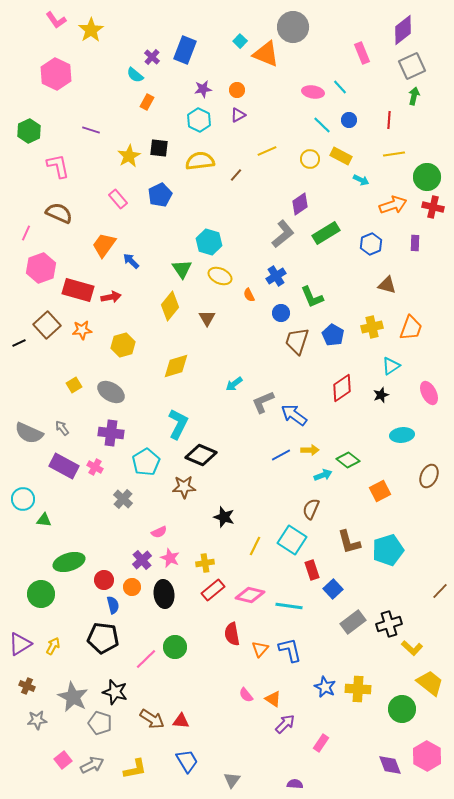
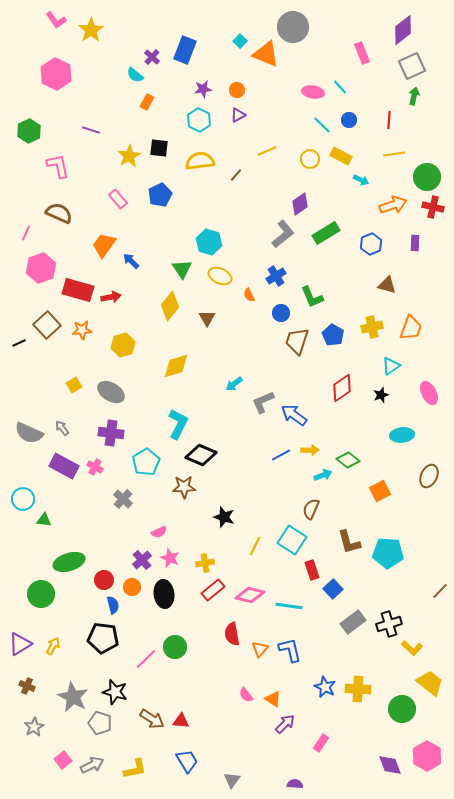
cyan pentagon at (388, 550): moved 3 px down; rotated 20 degrees clockwise
gray star at (37, 720): moved 3 px left, 7 px down; rotated 24 degrees counterclockwise
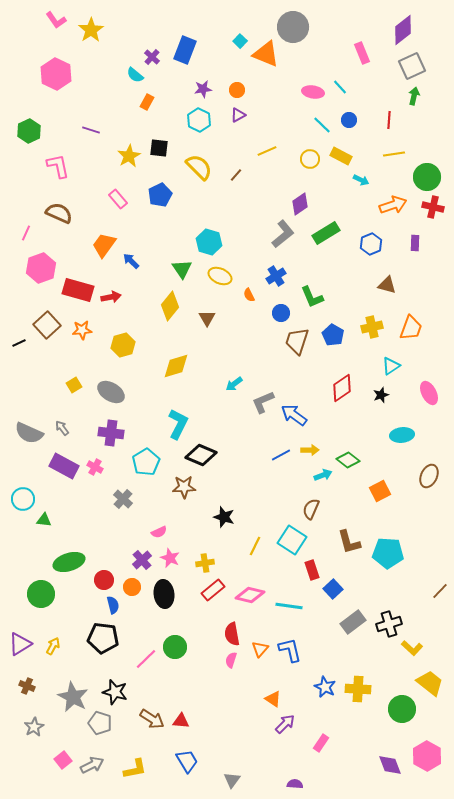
yellow semicircle at (200, 161): moved 1 px left, 6 px down; rotated 52 degrees clockwise
pink semicircle at (246, 695): moved 15 px left, 35 px up; rotated 56 degrees clockwise
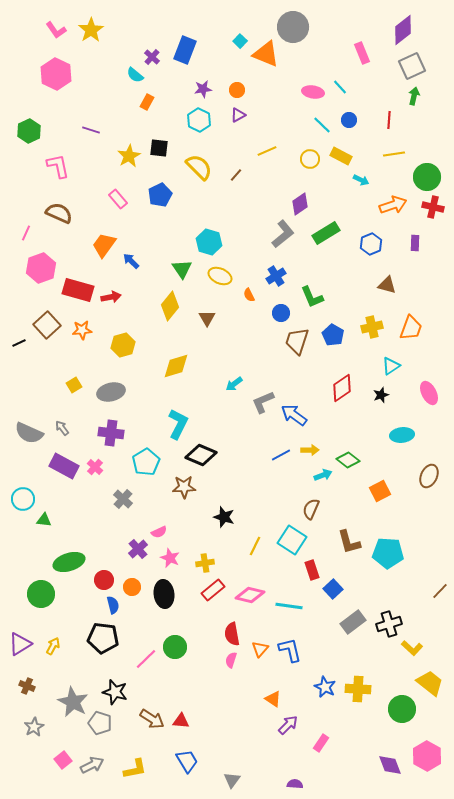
pink L-shape at (56, 20): moved 10 px down
gray ellipse at (111, 392): rotated 44 degrees counterclockwise
pink cross at (95, 467): rotated 14 degrees clockwise
purple cross at (142, 560): moved 4 px left, 11 px up
gray star at (73, 697): moved 5 px down
purple arrow at (285, 724): moved 3 px right, 1 px down
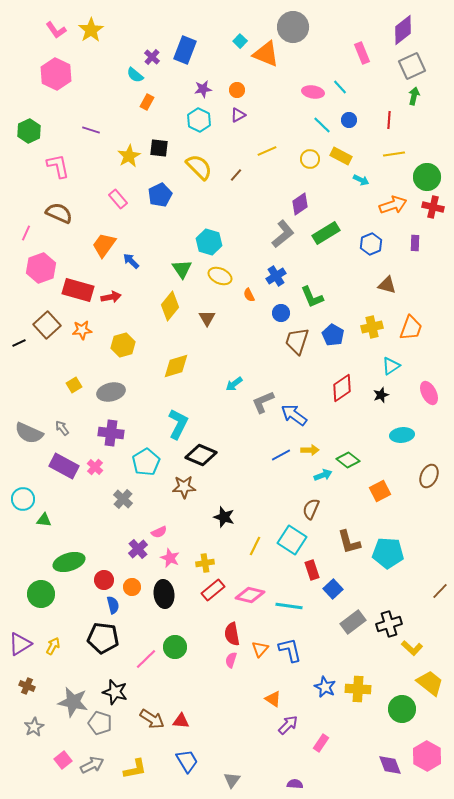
gray star at (73, 702): rotated 16 degrees counterclockwise
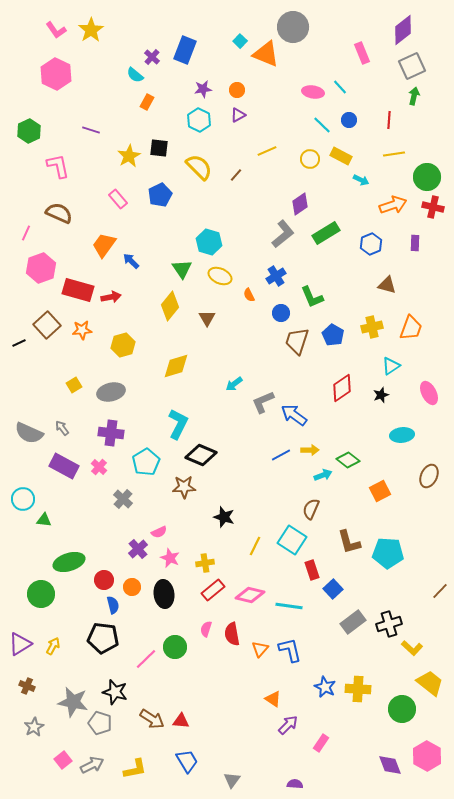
pink cross at (95, 467): moved 4 px right
pink semicircle at (231, 660): moved 25 px left, 31 px up
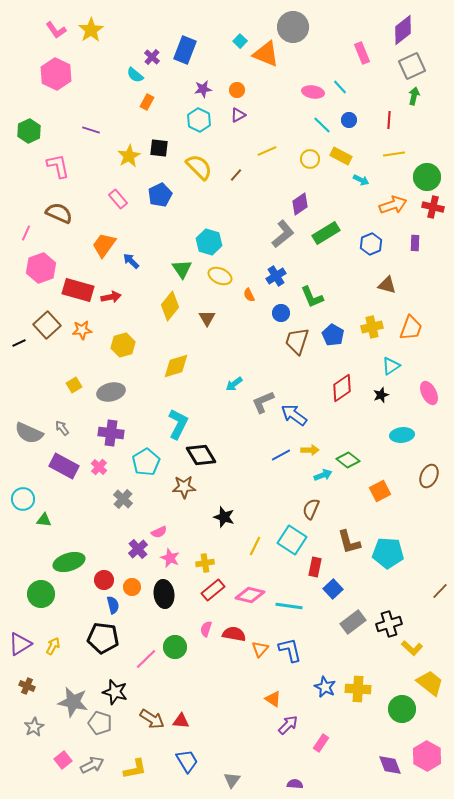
black diamond at (201, 455): rotated 36 degrees clockwise
red rectangle at (312, 570): moved 3 px right, 3 px up; rotated 30 degrees clockwise
red semicircle at (232, 634): moved 2 px right; rotated 110 degrees clockwise
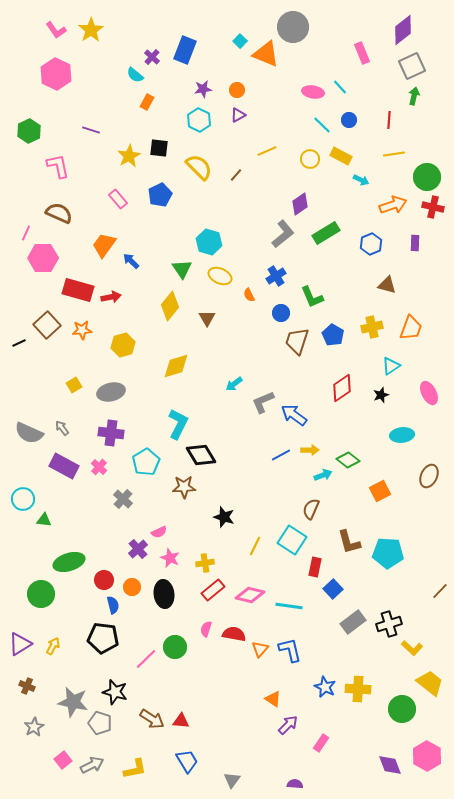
pink hexagon at (41, 268): moved 2 px right, 10 px up; rotated 20 degrees clockwise
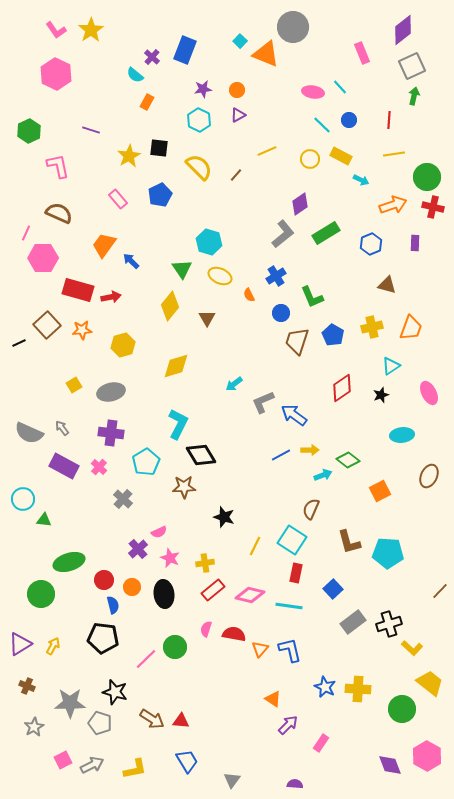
red rectangle at (315, 567): moved 19 px left, 6 px down
gray star at (73, 702): moved 3 px left, 1 px down; rotated 12 degrees counterclockwise
pink square at (63, 760): rotated 12 degrees clockwise
